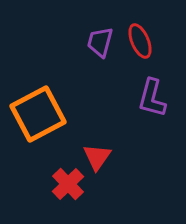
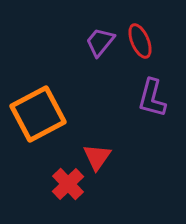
purple trapezoid: rotated 24 degrees clockwise
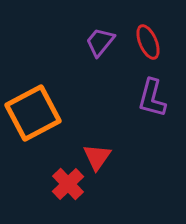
red ellipse: moved 8 px right, 1 px down
orange square: moved 5 px left, 1 px up
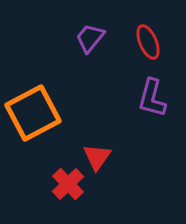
purple trapezoid: moved 10 px left, 4 px up
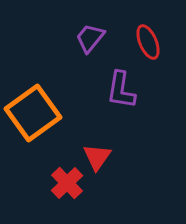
purple L-shape: moved 31 px left, 8 px up; rotated 6 degrees counterclockwise
orange square: rotated 8 degrees counterclockwise
red cross: moved 1 px left, 1 px up
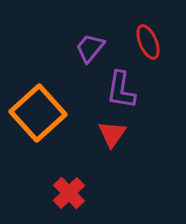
purple trapezoid: moved 10 px down
orange square: moved 5 px right; rotated 6 degrees counterclockwise
red triangle: moved 15 px right, 23 px up
red cross: moved 2 px right, 10 px down
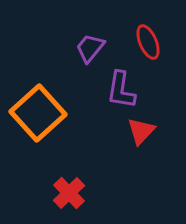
red triangle: moved 29 px right, 3 px up; rotated 8 degrees clockwise
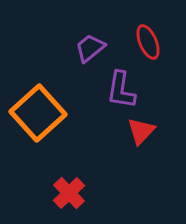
purple trapezoid: rotated 12 degrees clockwise
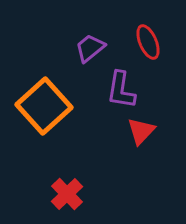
orange square: moved 6 px right, 7 px up
red cross: moved 2 px left, 1 px down
